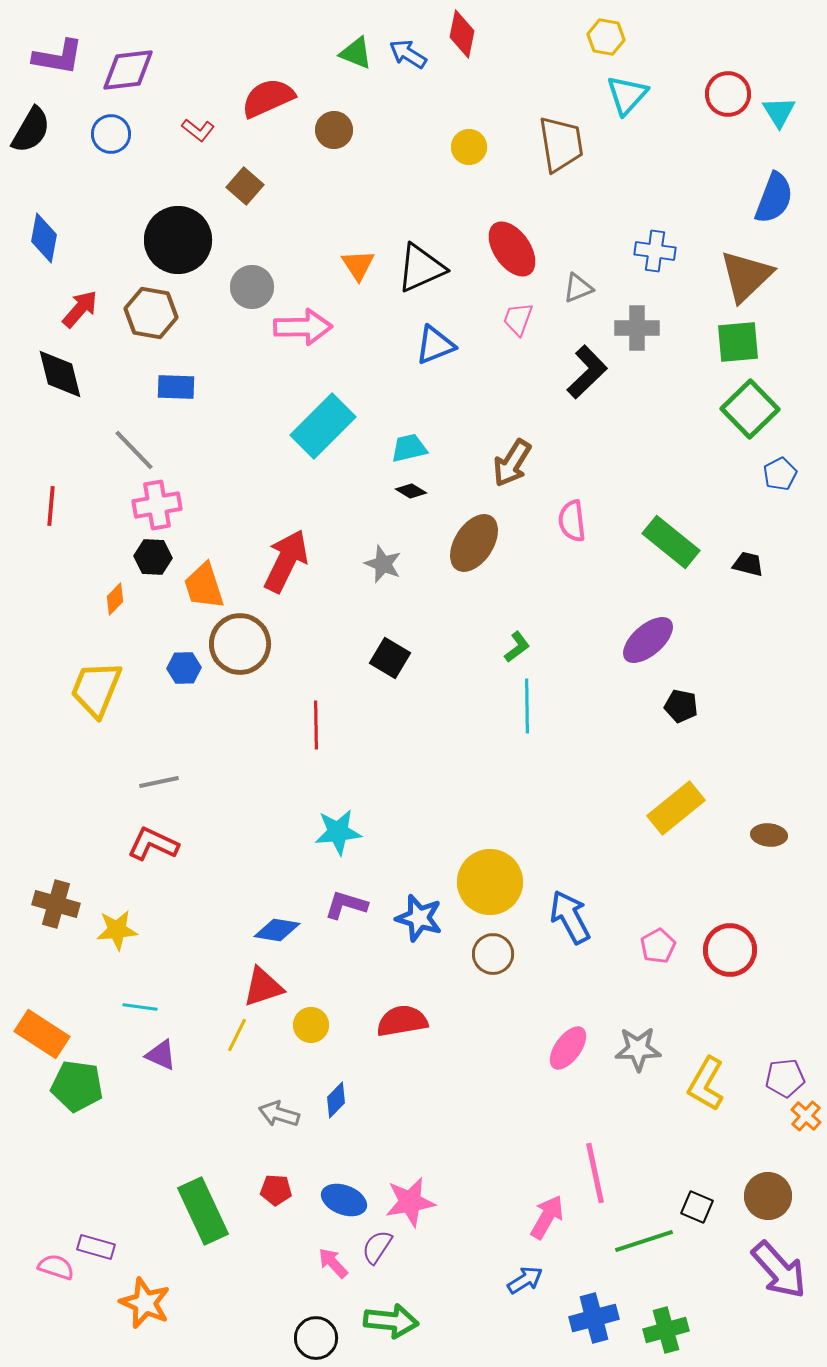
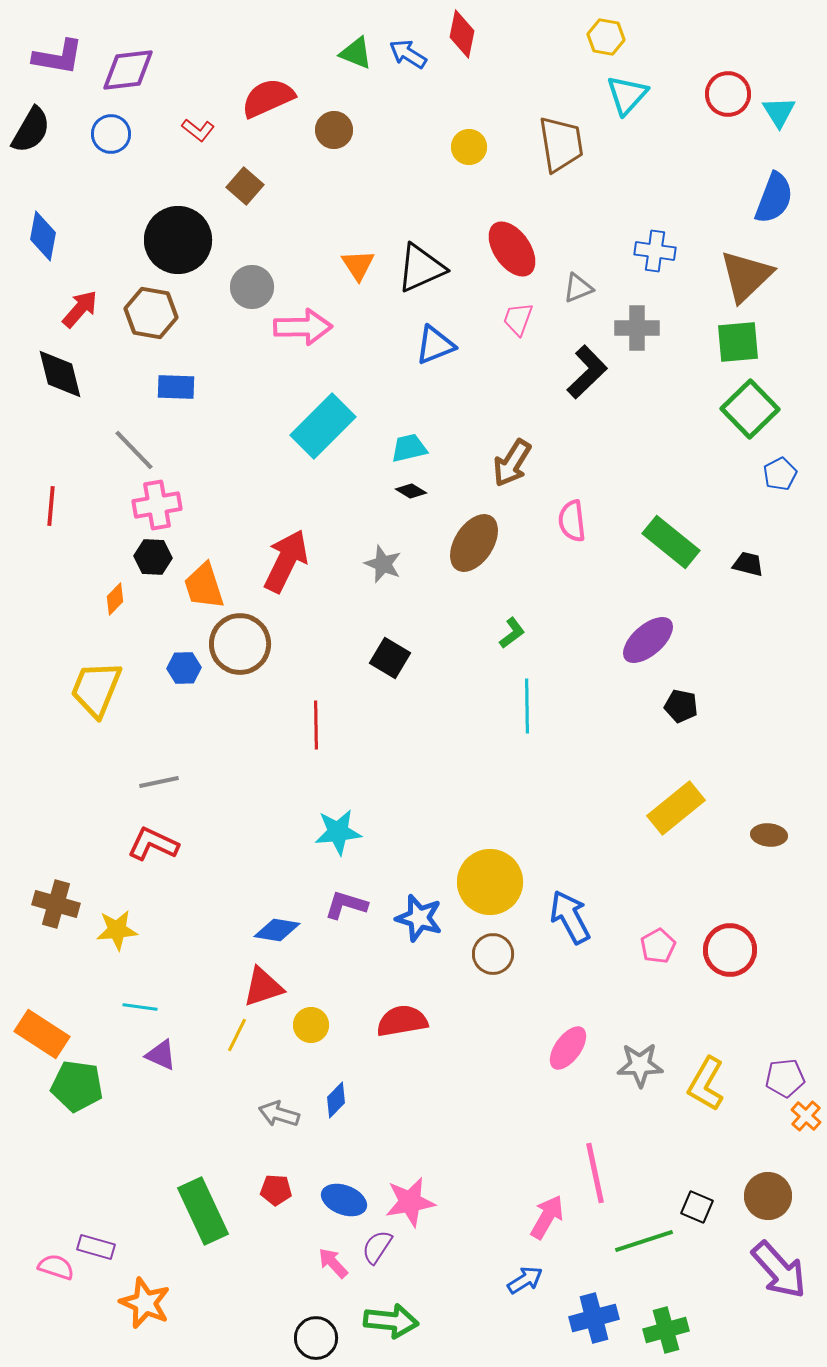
blue diamond at (44, 238): moved 1 px left, 2 px up
green L-shape at (517, 647): moved 5 px left, 14 px up
gray star at (638, 1049): moved 2 px right, 16 px down
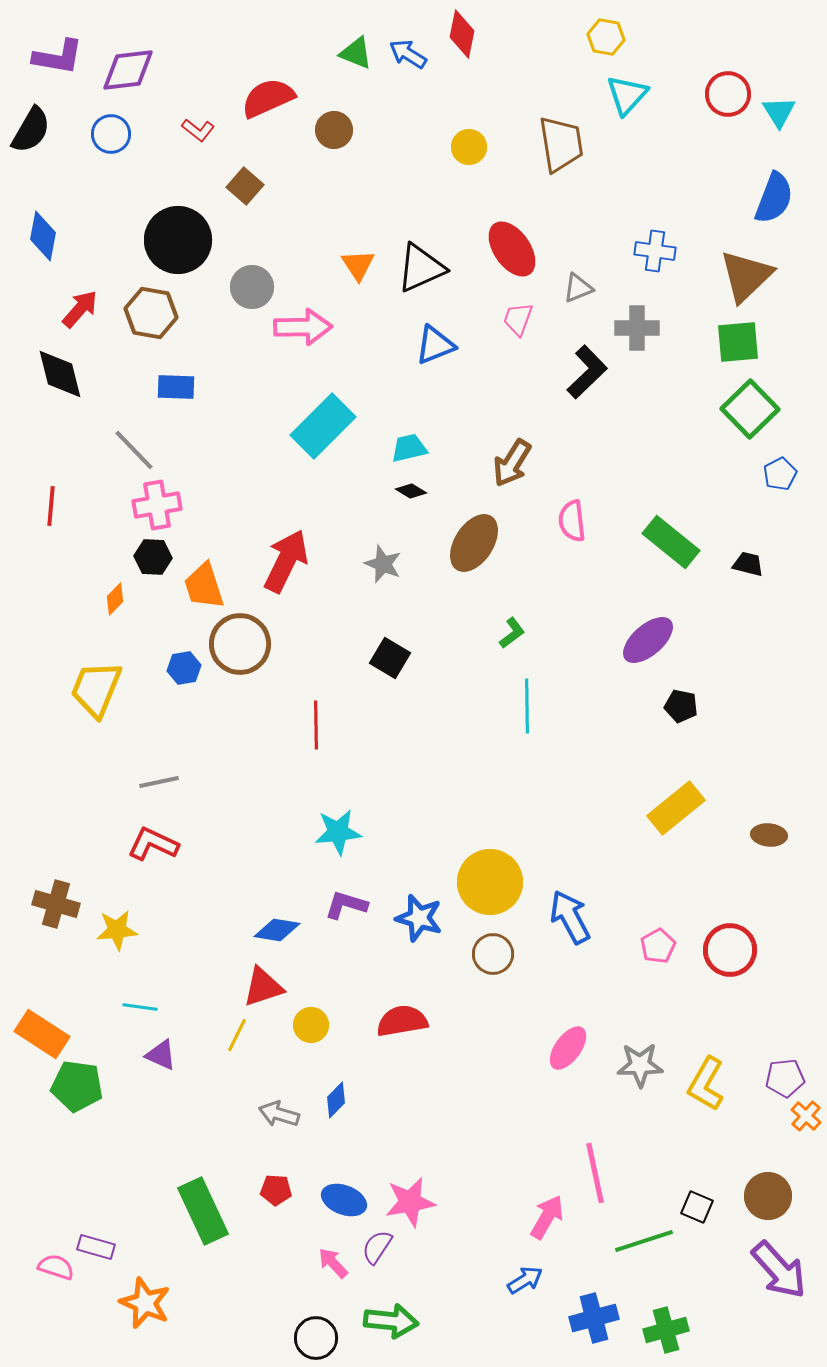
blue hexagon at (184, 668): rotated 8 degrees counterclockwise
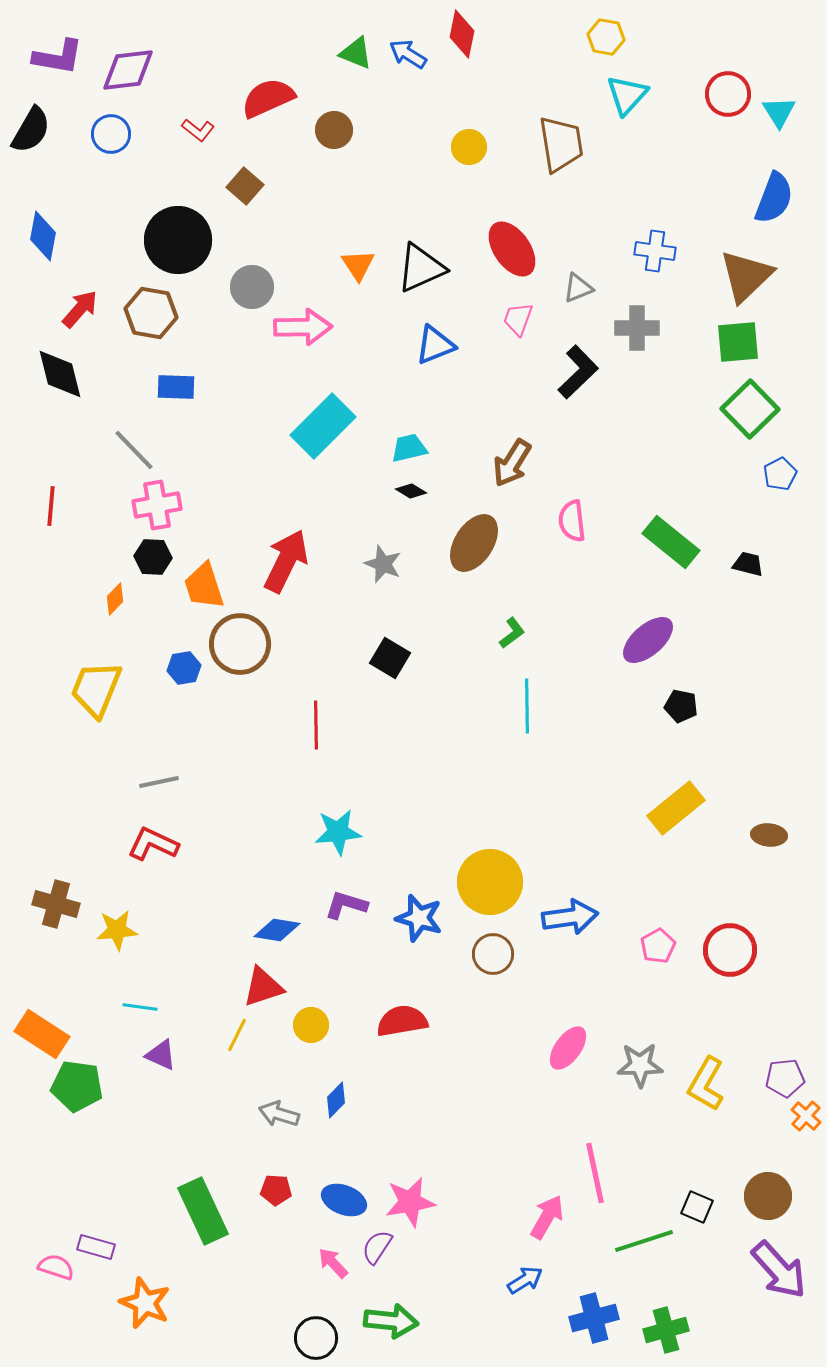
black L-shape at (587, 372): moved 9 px left
blue arrow at (570, 917): rotated 110 degrees clockwise
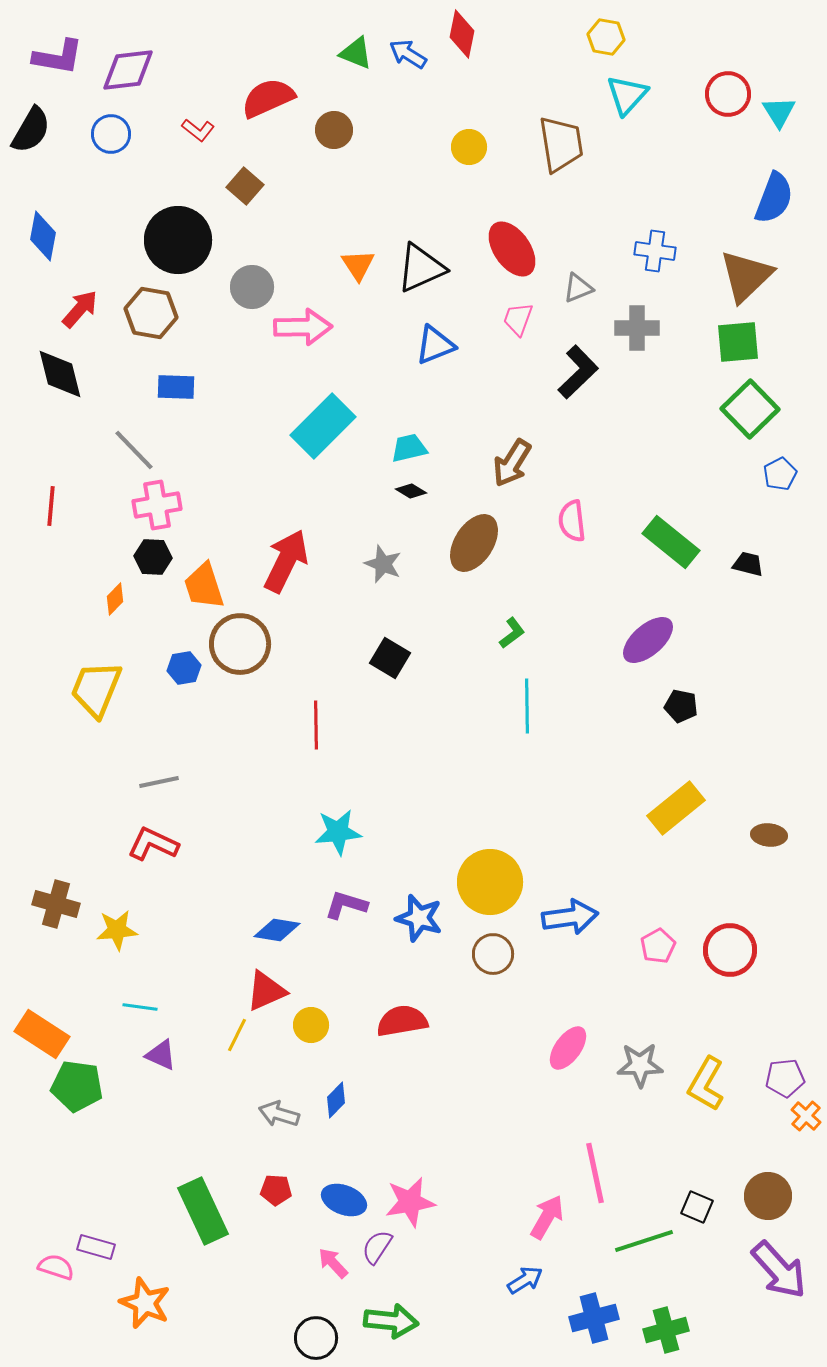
red triangle at (263, 987): moved 3 px right, 4 px down; rotated 6 degrees counterclockwise
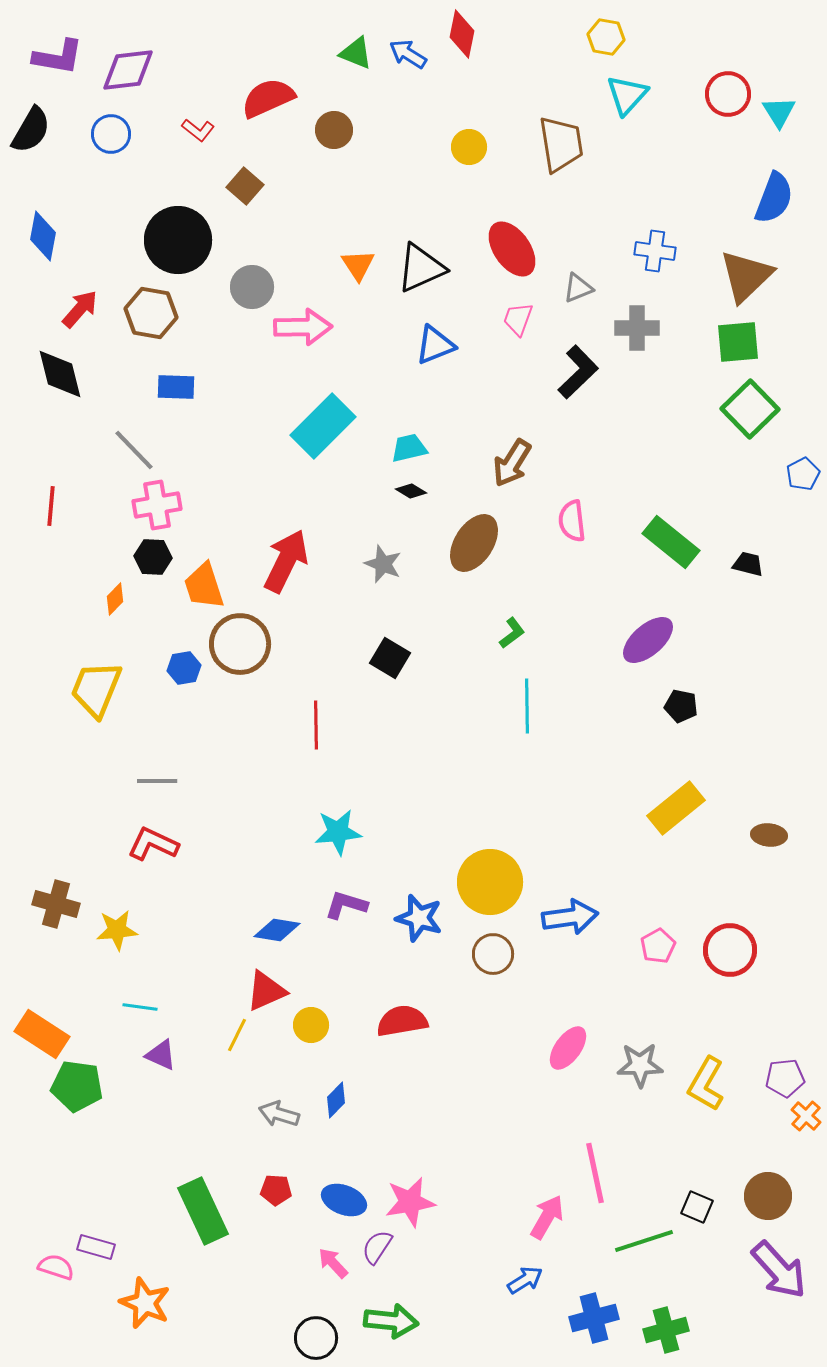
blue pentagon at (780, 474): moved 23 px right
gray line at (159, 782): moved 2 px left, 1 px up; rotated 12 degrees clockwise
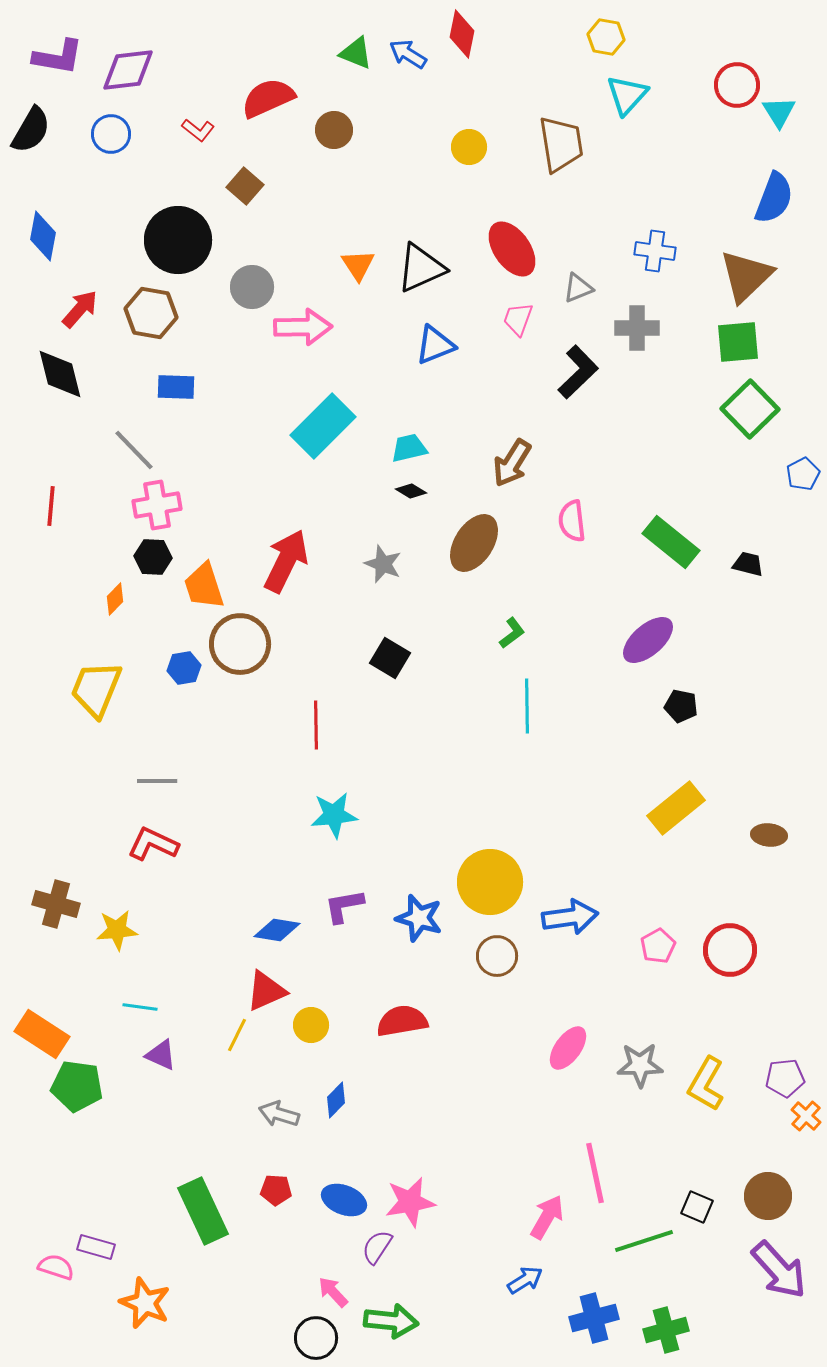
red circle at (728, 94): moved 9 px right, 9 px up
cyan star at (338, 832): moved 4 px left, 17 px up
purple L-shape at (346, 905): moved 2 px left, 1 px down; rotated 27 degrees counterclockwise
brown circle at (493, 954): moved 4 px right, 2 px down
pink arrow at (333, 1263): moved 29 px down
